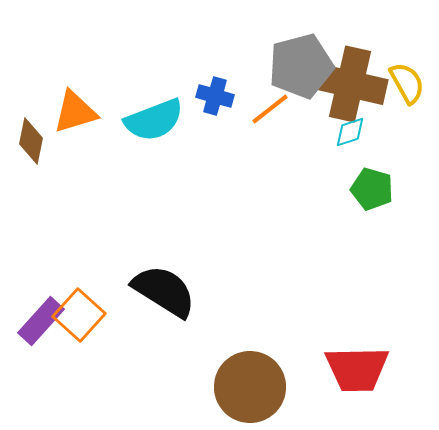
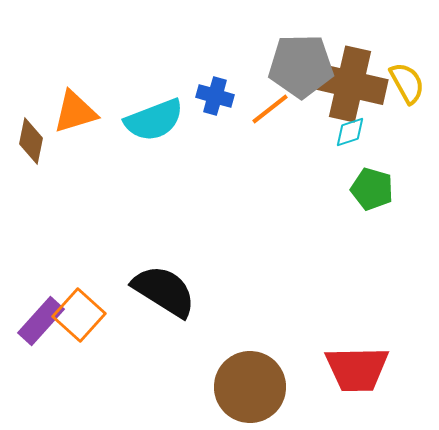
gray pentagon: rotated 14 degrees clockwise
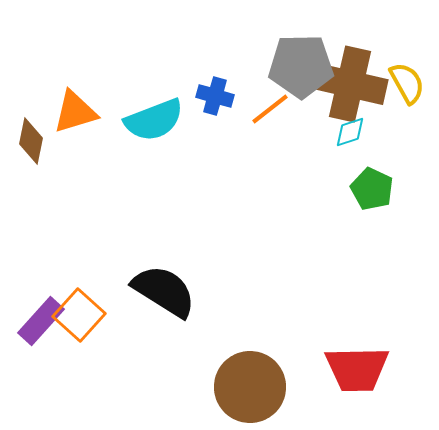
green pentagon: rotated 9 degrees clockwise
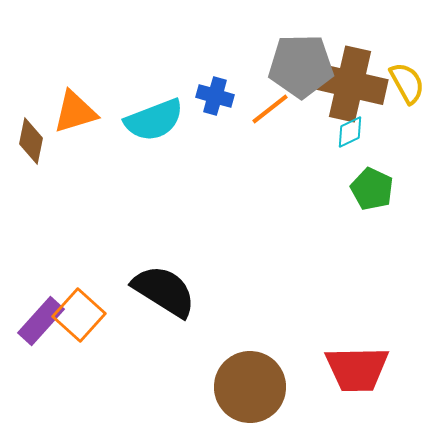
cyan diamond: rotated 8 degrees counterclockwise
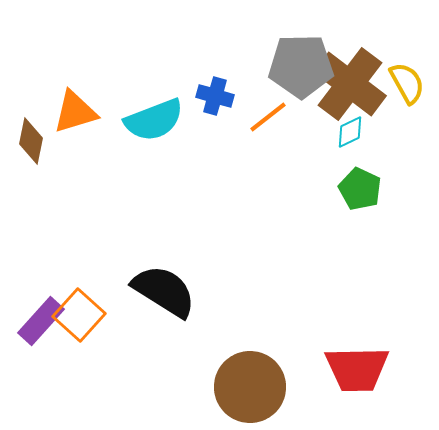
brown cross: rotated 24 degrees clockwise
orange line: moved 2 px left, 8 px down
green pentagon: moved 12 px left
